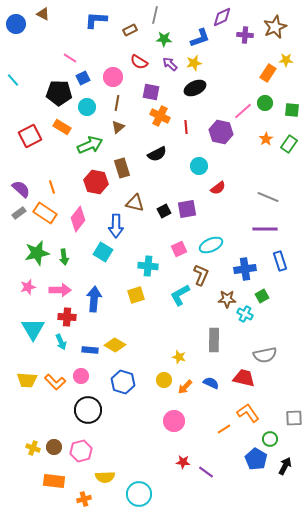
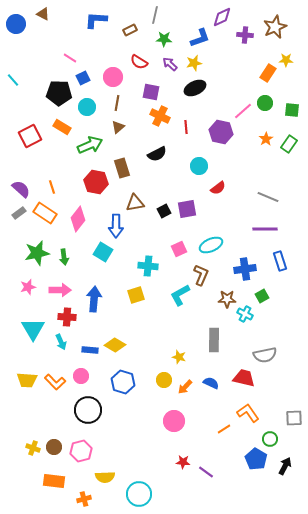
brown triangle at (135, 203): rotated 24 degrees counterclockwise
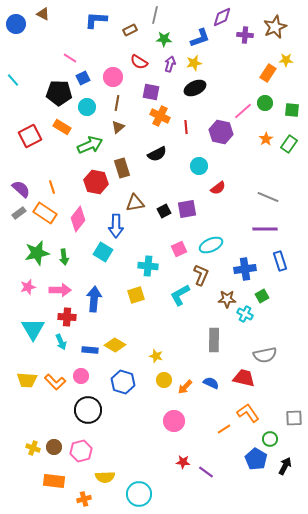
purple arrow at (170, 64): rotated 63 degrees clockwise
yellow star at (179, 357): moved 23 px left, 1 px up
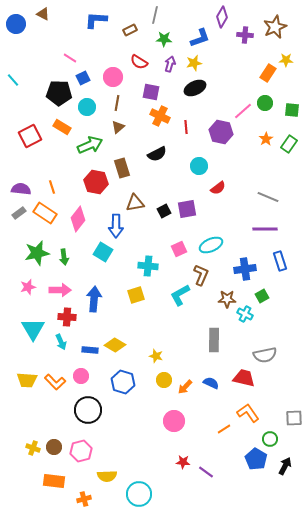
purple diamond at (222, 17): rotated 35 degrees counterclockwise
purple semicircle at (21, 189): rotated 36 degrees counterclockwise
yellow semicircle at (105, 477): moved 2 px right, 1 px up
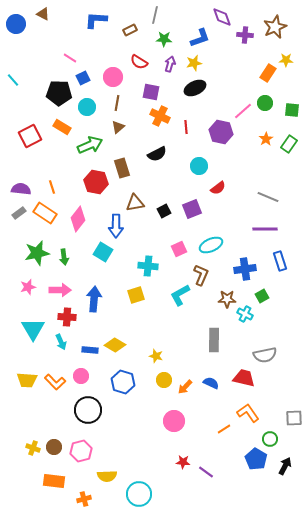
purple diamond at (222, 17): rotated 50 degrees counterclockwise
purple square at (187, 209): moved 5 px right; rotated 12 degrees counterclockwise
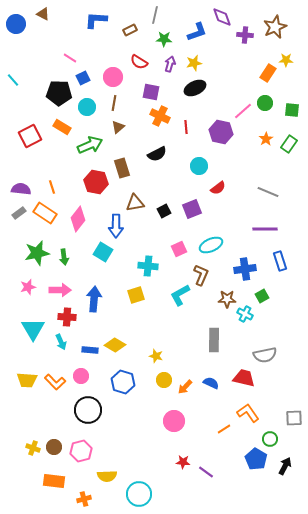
blue L-shape at (200, 38): moved 3 px left, 6 px up
brown line at (117, 103): moved 3 px left
gray line at (268, 197): moved 5 px up
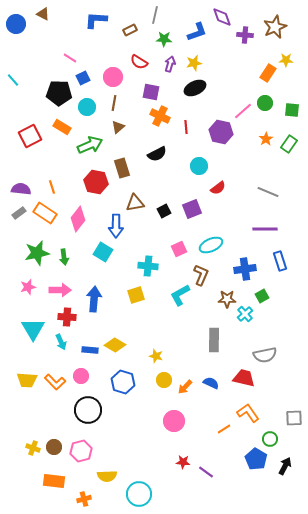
cyan cross at (245, 314): rotated 21 degrees clockwise
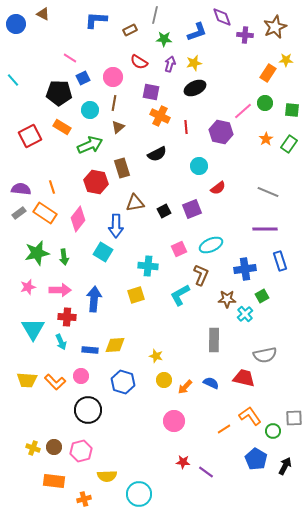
cyan circle at (87, 107): moved 3 px right, 3 px down
yellow diamond at (115, 345): rotated 35 degrees counterclockwise
orange L-shape at (248, 413): moved 2 px right, 3 px down
green circle at (270, 439): moved 3 px right, 8 px up
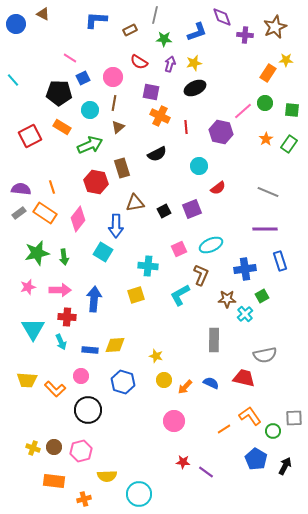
orange L-shape at (55, 382): moved 7 px down
